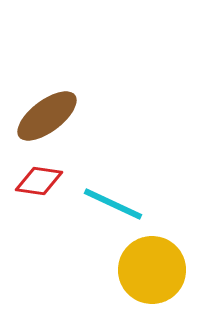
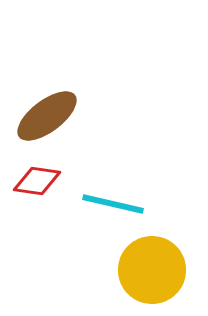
red diamond: moved 2 px left
cyan line: rotated 12 degrees counterclockwise
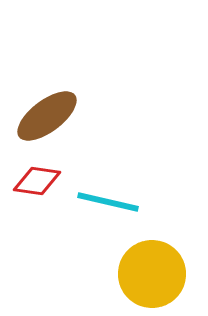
cyan line: moved 5 px left, 2 px up
yellow circle: moved 4 px down
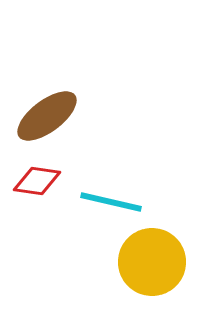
cyan line: moved 3 px right
yellow circle: moved 12 px up
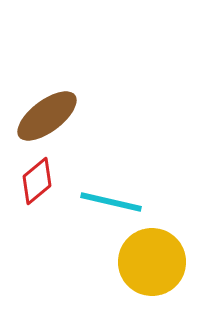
red diamond: rotated 48 degrees counterclockwise
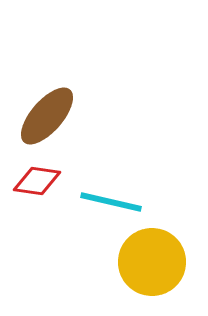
brown ellipse: rotated 12 degrees counterclockwise
red diamond: rotated 48 degrees clockwise
